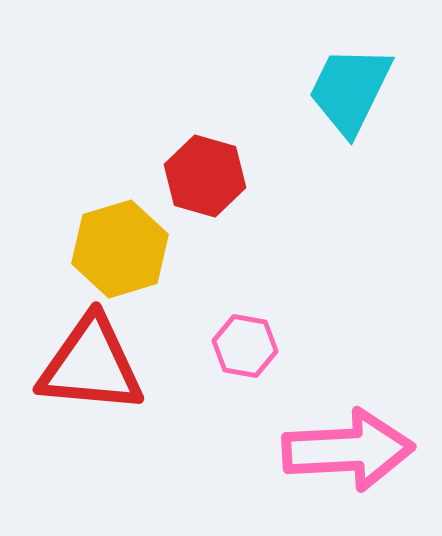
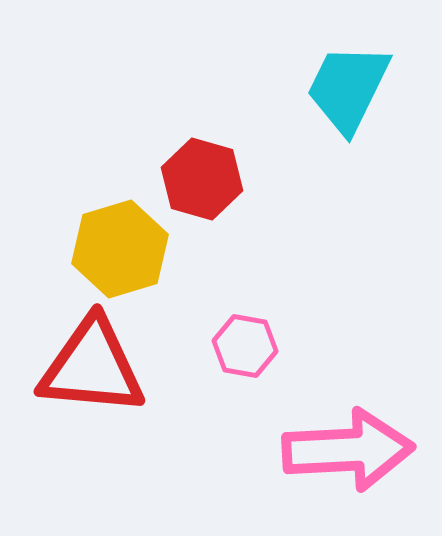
cyan trapezoid: moved 2 px left, 2 px up
red hexagon: moved 3 px left, 3 px down
red triangle: moved 1 px right, 2 px down
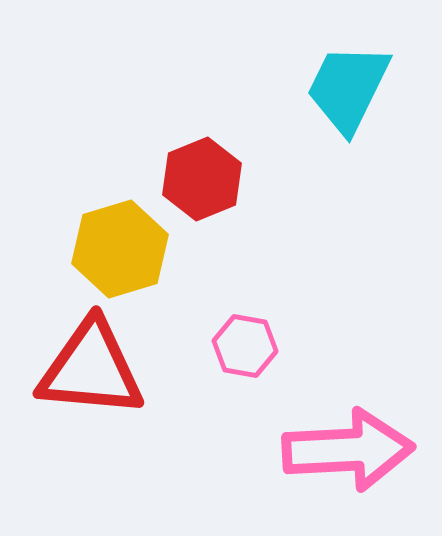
red hexagon: rotated 22 degrees clockwise
red triangle: moved 1 px left, 2 px down
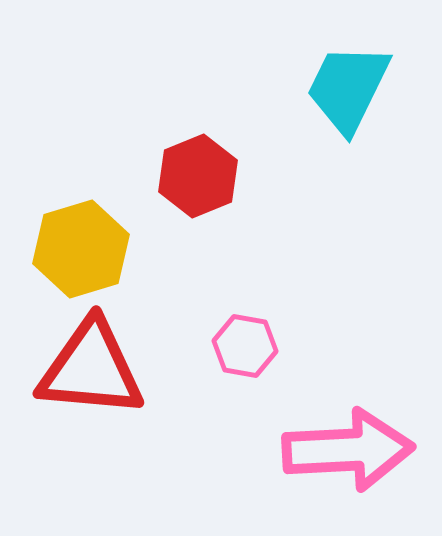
red hexagon: moved 4 px left, 3 px up
yellow hexagon: moved 39 px left
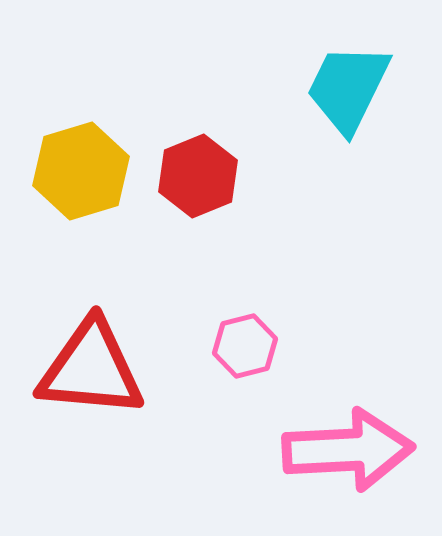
yellow hexagon: moved 78 px up
pink hexagon: rotated 24 degrees counterclockwise
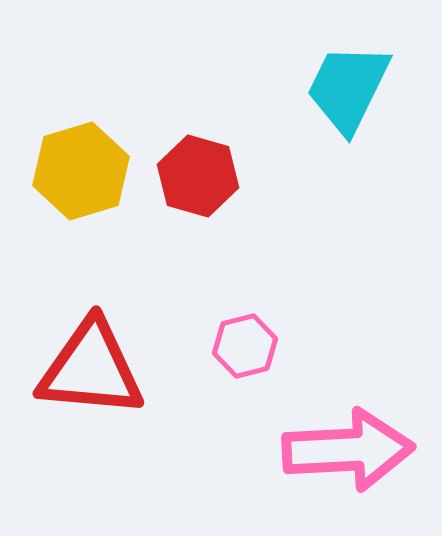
red hexagon: rotated 22 degrees counterclockwise
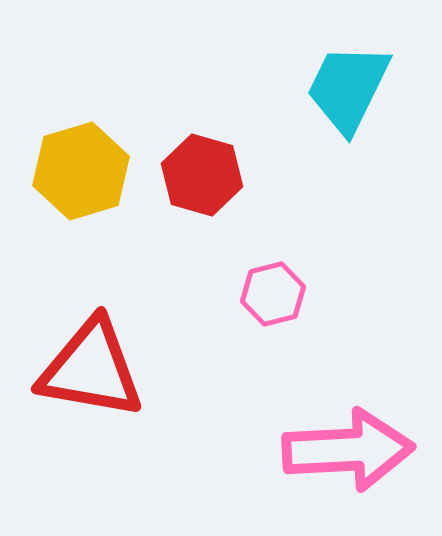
red hexagon: moved 4 px right, 1 px up
pink hexagon: moved 28 px right, 52 px up
red triangle: rotated 5 degrees clockwise
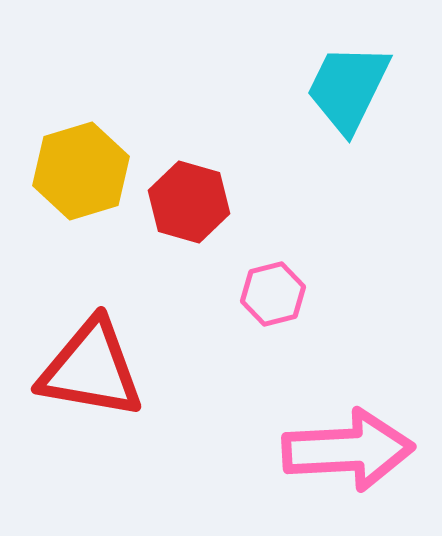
red hexagon: moved 13 px left, 27 px down
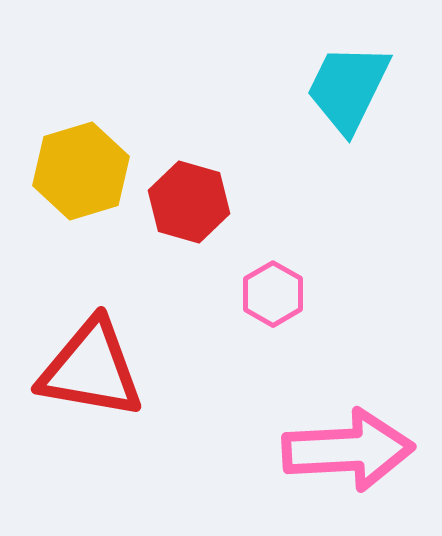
pink hexagon: rotated 16 degrees counterclockwise
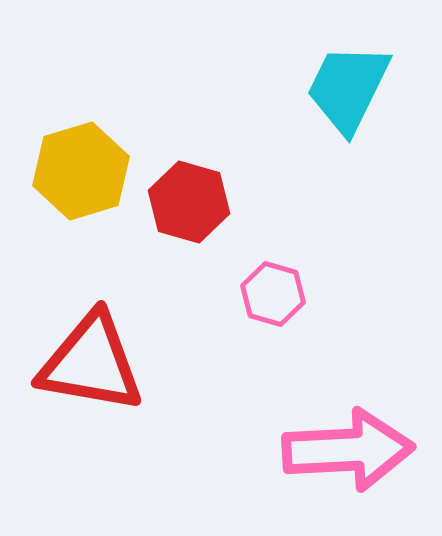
pink hexagon: rotated 14 degrees counterclockwise
red triangle: moved 6 px up
